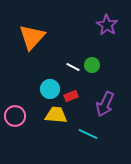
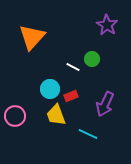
green circle: moved 6 px up
yellow trapezoid: rotated 115 degrees counterclockwise
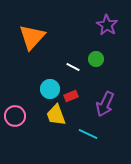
green circle: moved 4 px right
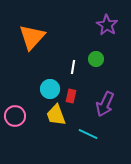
white line: rotated 72 degrees clockwise
red rectangle: rotated 56 degrees counterclockwise
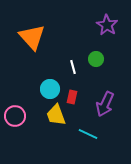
orange triangle: rotated 24 degrees counterclockwise
white line: rotated 24 degrees counterclockwise
red rectangle: moved 1 px right, 1 px down
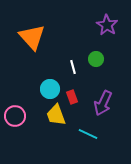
red rectangle: rotated 32 degrees counterclockwise
purple arrow: moved 2 px left, 1 px up
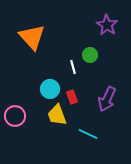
green circle: moved 6 px left, 4 px up
purple arrow: moved 4 px right, 4 px up
yellow trapezoid: moved 1 px right
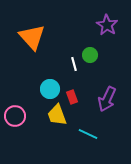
white line: moved 1 px right, 3 px up
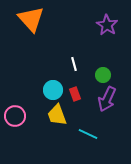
orange triangle: moved 1 px left, 18 px up
green circle: moved 13 px right, 20 px down
cyan circle: moved 3 px right, 1 px down
red rectangle: moved 3 px right, 3 px up
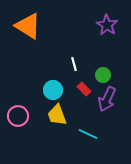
orange triangle: moved 3 px left, 7 px down; rotated 16 degrees counterclockwise
red rectangle: moved 9 px right, 5 px up; rotated 24 degrees counterclockwise
pink circle: moved 3 px right
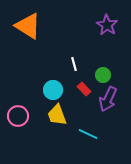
purple arrow: moved 1 px right
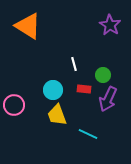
purple star: moved 3 px right
red rectangle: rotated 40 degrees counterclockwise
pink circle: moved 4 px left, 11 px up
